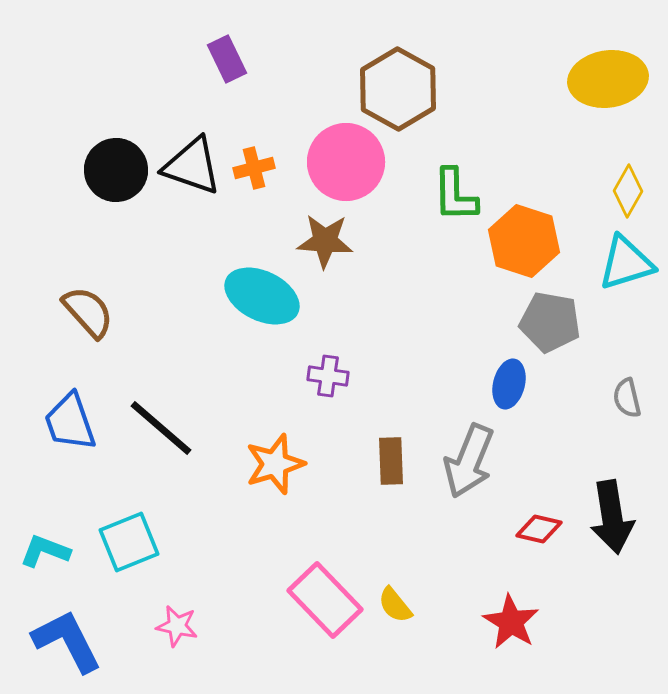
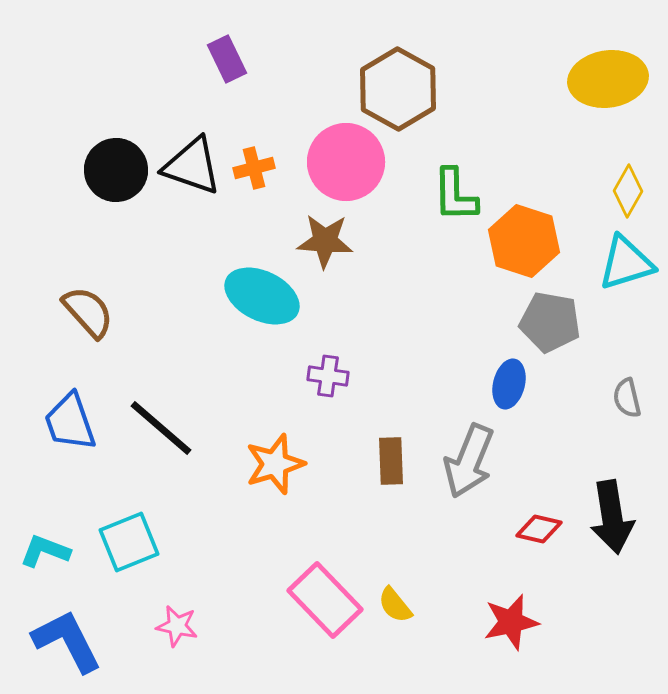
red star: rotated 28 degrees clockwise
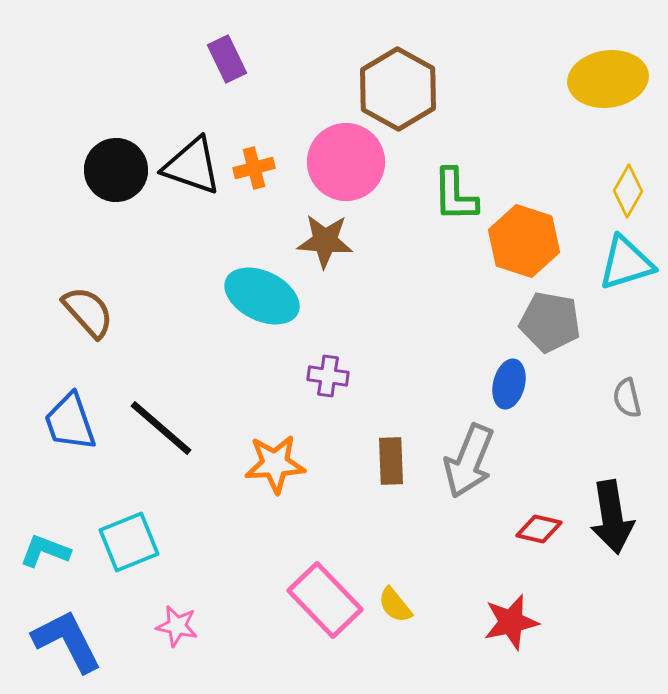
orange star: rotated 14 degrees clockwise
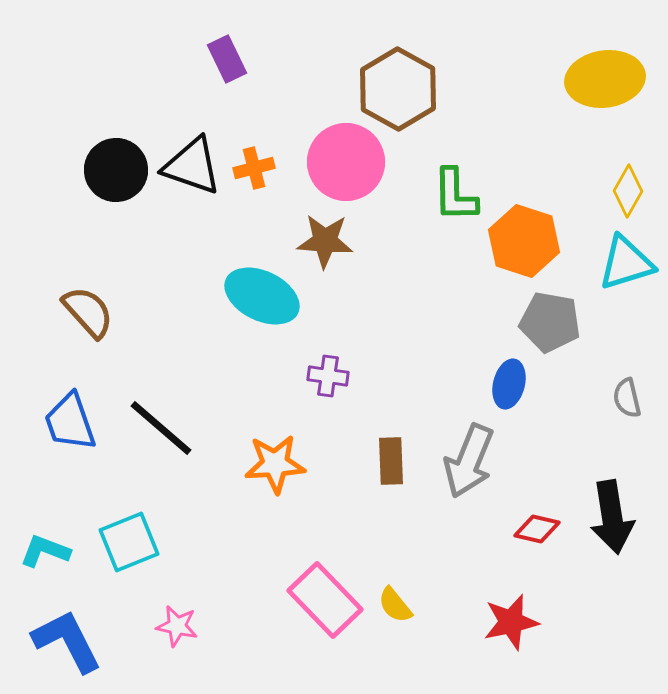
yellow ellipse: moved 3 px left
red diamond: moved 2 px left
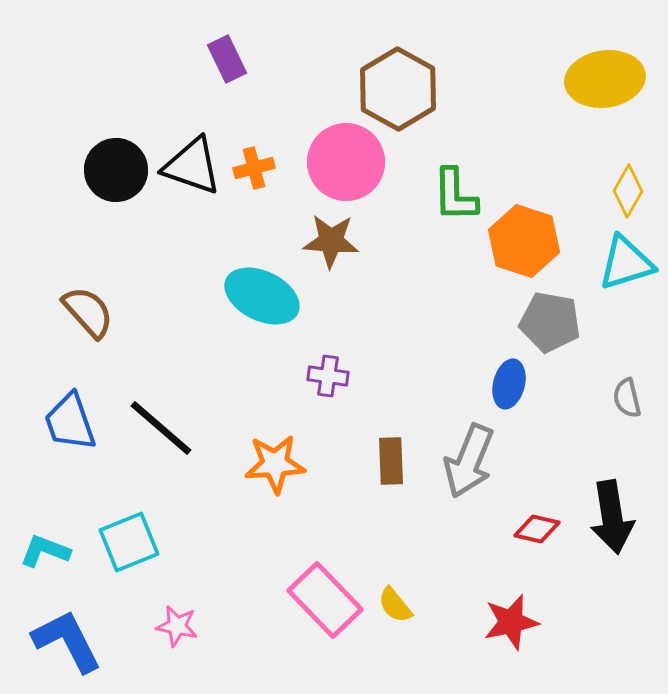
brown star: moved 6 px right
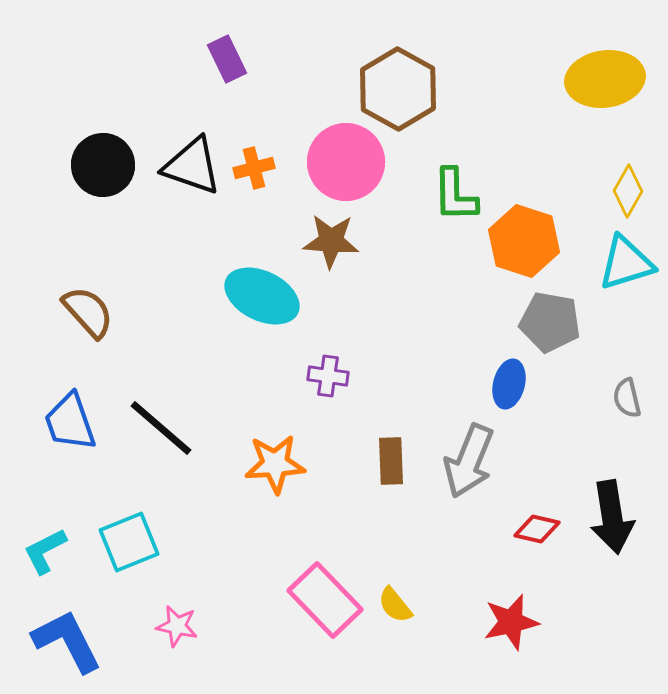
black circle: moved 13 px left, 5 px up
cyan L-shape: rotated 48 degrees counterclockwise
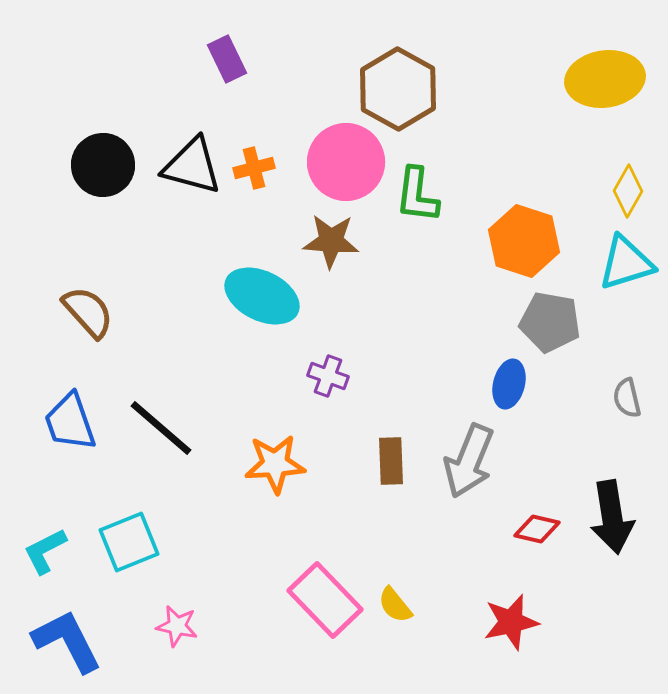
black triangle: rotated 4 degrees counterclockwise
green L-shape: moved 38 px left; rotated 8 degrees clockwise
purple cross: rotated 12 degrees clockwise
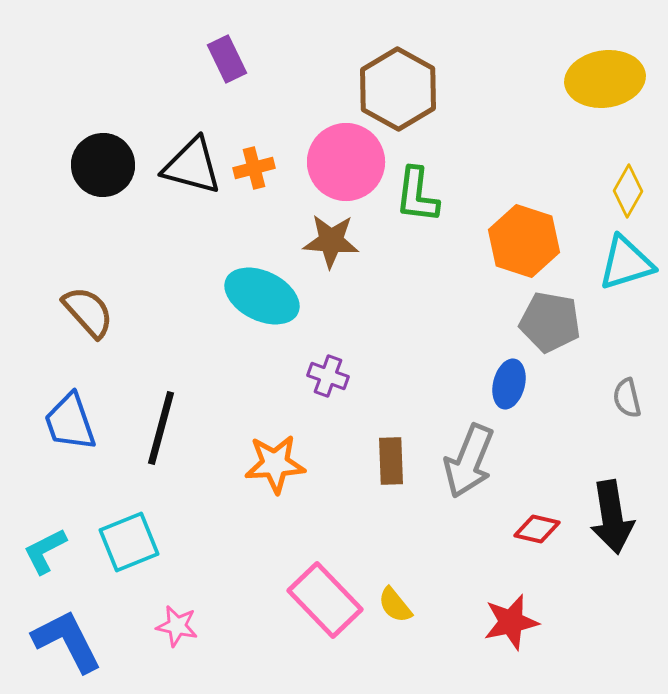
black line: rotated 64 degrees clockwise
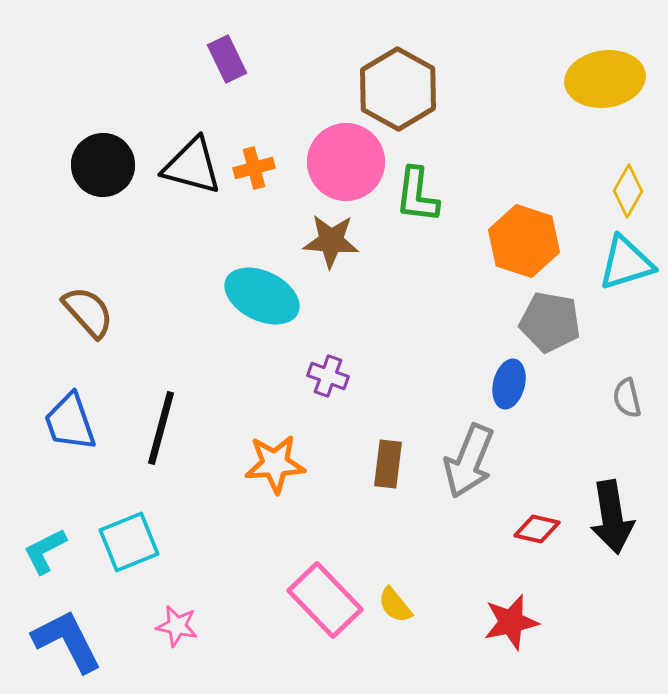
brown rectangle: moved 3 px left, 3 px down; rotated 9 degrees clockwise
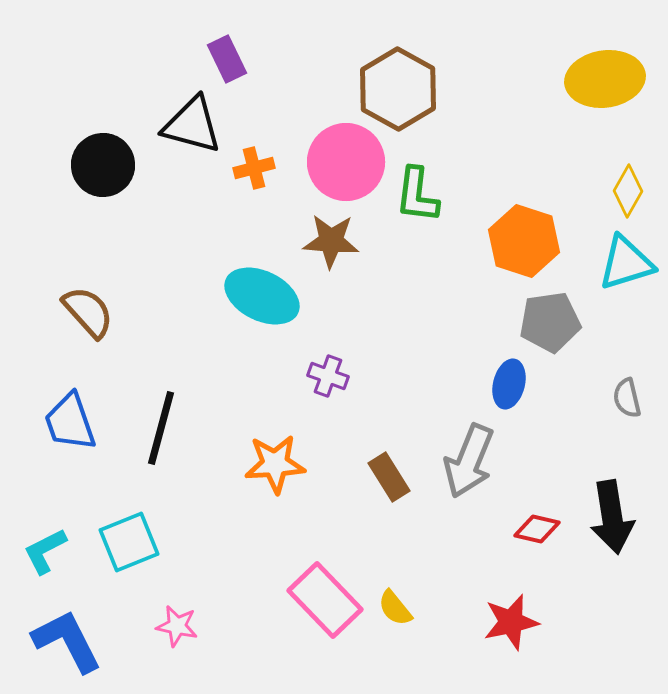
black triangle: moved 41 px up
gray pentagon: rotated 18 degrees counterclockwise
brown rectangle: moved 1 px right, 13 px down; rotated 39 degrees counterclockwise
yellow semicircle: moved 3 px down
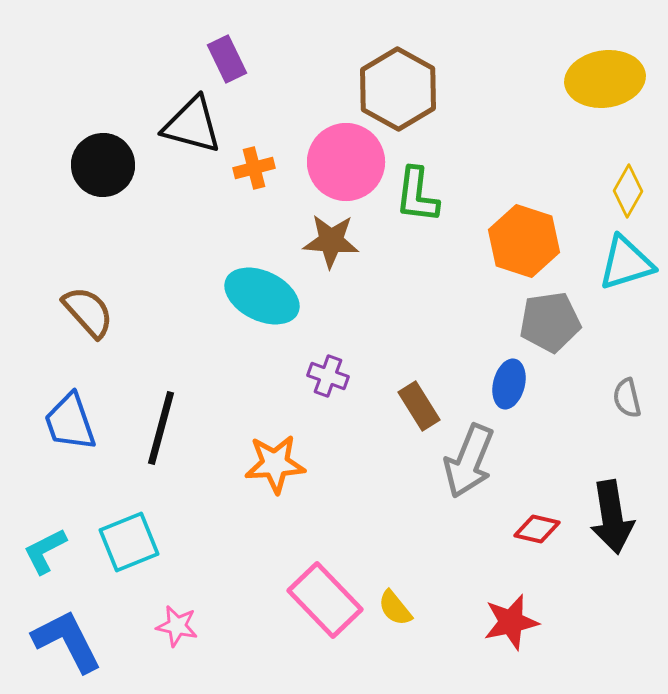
brown rectangle: moved 30 px right, 71 px up
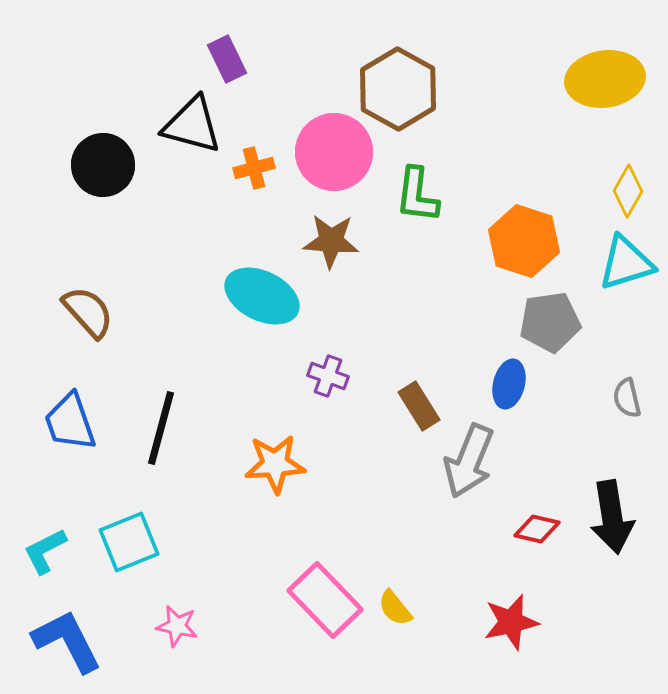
pink circle: moved 12 px left, 10 px up
